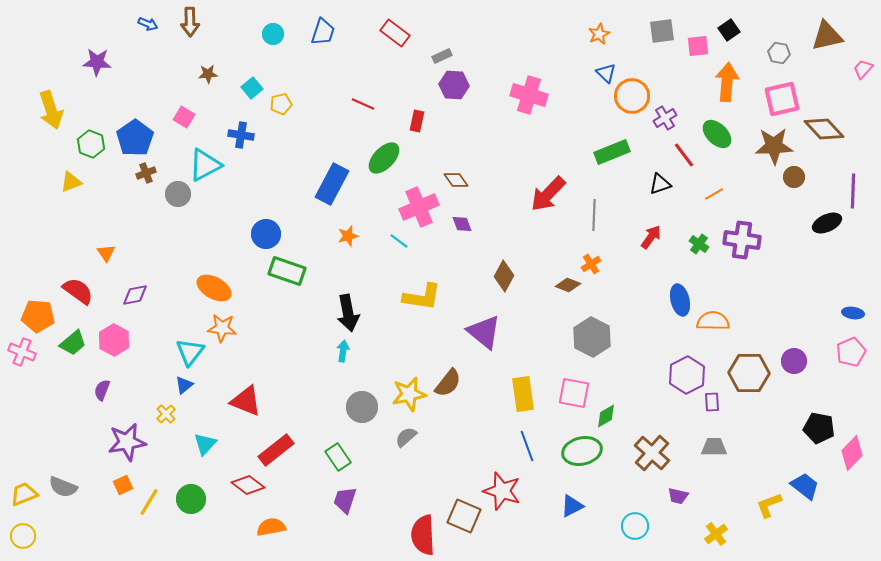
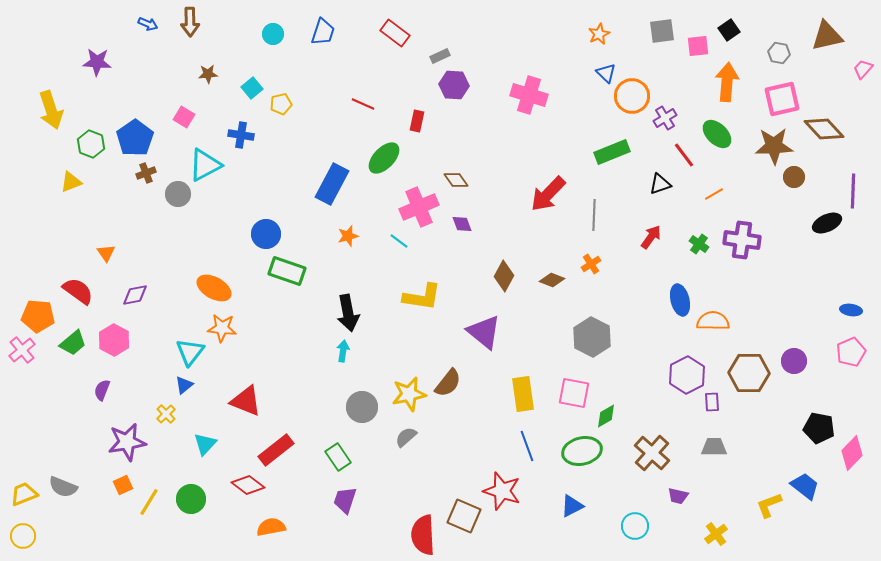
gray rectangle at (442, 56): moved 2 px left
brown diamond at (568, 285): moved 16 px left, 5 px up
blue ellipse at (853, 313): moved 2 px left, 3 px up
pink cross at (22, 352): moved 2 px up; rotated 28 degrees clockwise
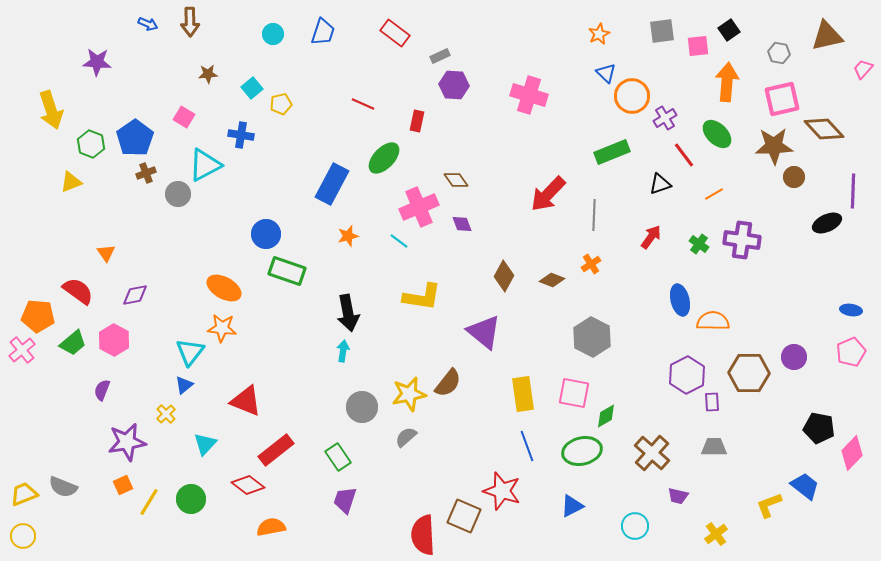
orange ellipse at (214, 288): moved 10 px right
purple circle at (794, 361): moved 4 px up
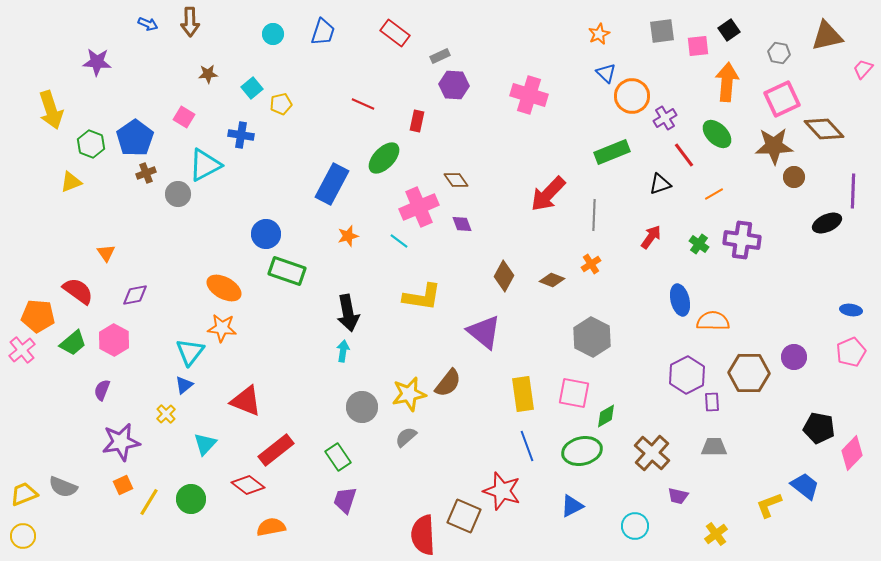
pink square at (782, 99): rotated 12 degrees counterclockwise
purple star at (127, 442): moved 6 px left
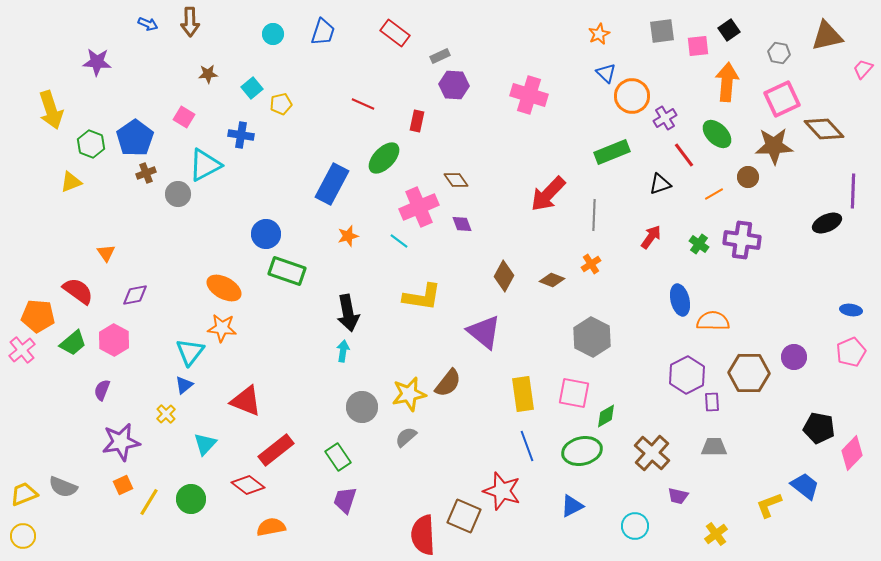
brown circle at (794, 177): moved 46 px left
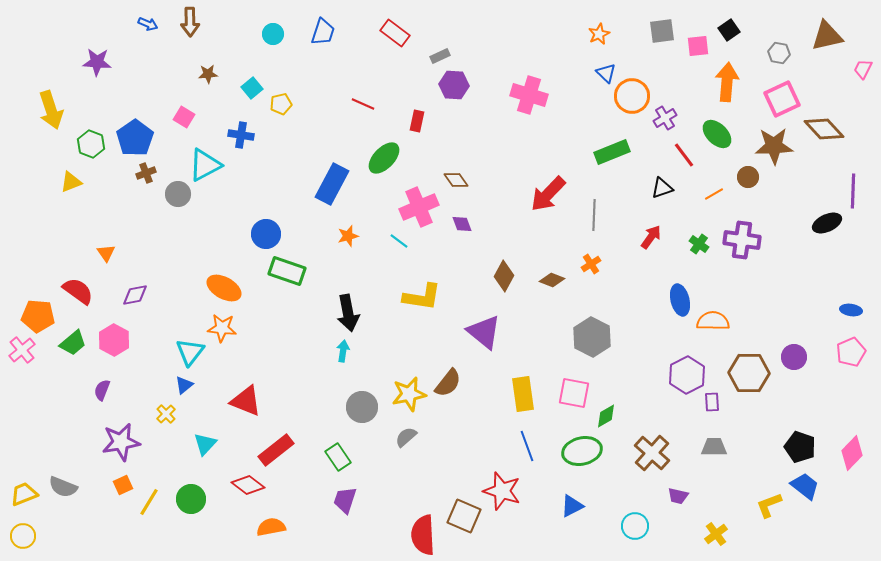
pink trapezoid at (863, 69): rotated 15 degrees counterclockwise
black triangle at (660, 184): moved 2 px right, 4 px down
black pentagon at (819, 428): moved 19 px left, 19 px down; rotated 8 degrees clockwise
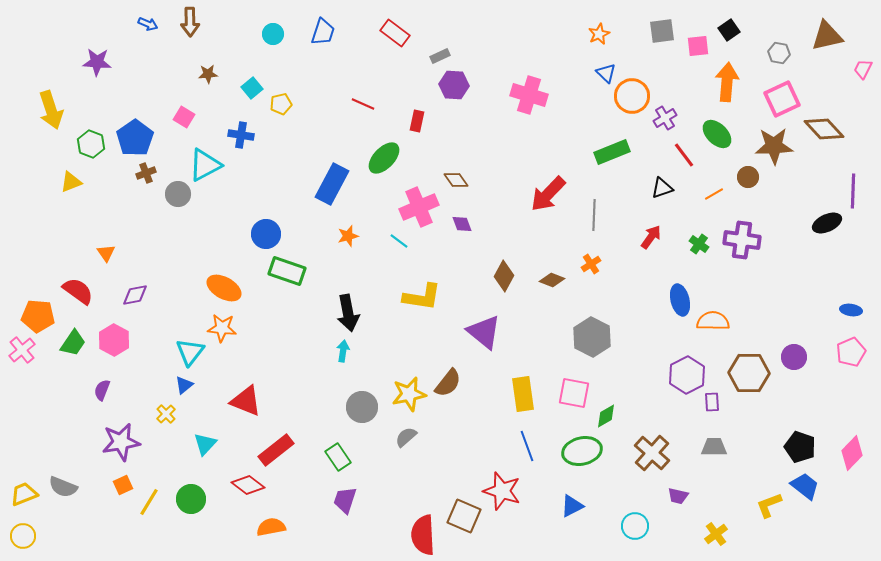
green trapezoid at (73, 343): rotated 16 degrees counterclockwise
